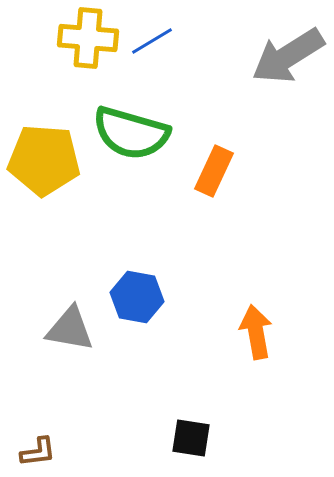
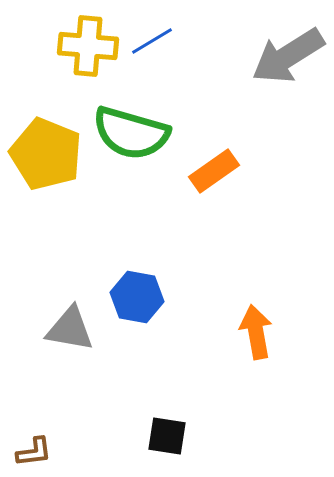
yellow cross: moved 8 px down
yellow pentagon: moved 2 px right, 6 px up; rotated 18 degrees clockwise
orange rectangle: rotated 30 degrees clockwise
black square: moved 24 px left, 2 px up
brown L-shape: moved 4 px left
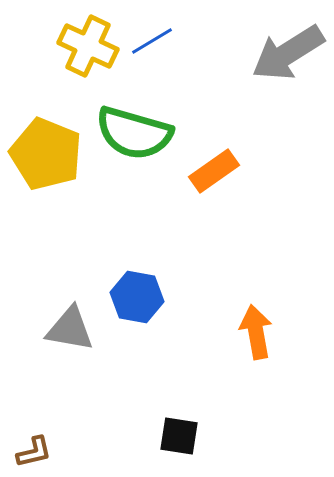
yellow cross: rotated 20 degrees clockwise
gray arrow: moved 3 px up
green semicircle: moved 3 px right
black square: moved 12 px right
brown L-shape: rotated 6 degrees counterclockwise
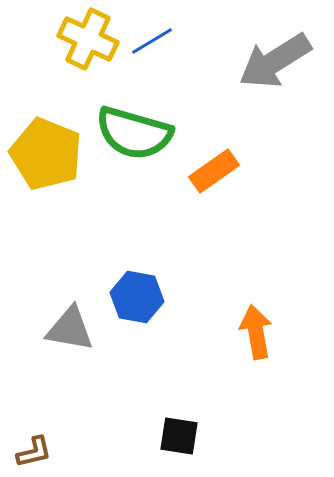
yellow cross: moved 7 px up
gray arrow: moved 13 px left, 8 px down
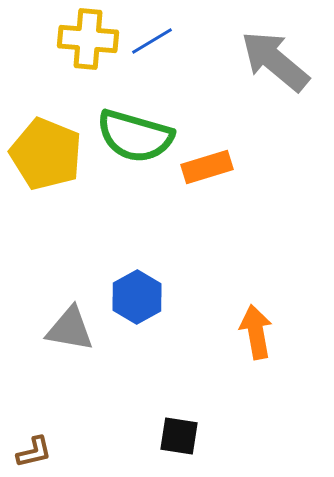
yellow cross: rotated 20 degrees counterclockwise
gray arrow: rotated 72 degrees clockwise
green semicircle: moved 1 px right, 3 px down
orange rectangle: moved 7 px left, 4 px up; rotated 18 degrees clockwise
blue hexagon: rotated 21 degrees clockwise
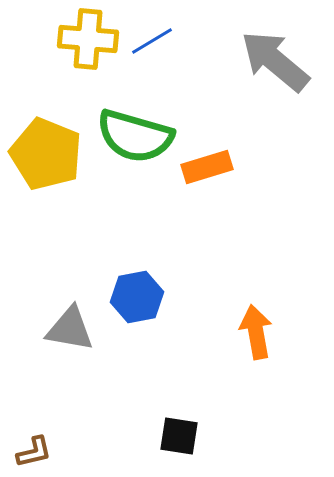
blue hexagon: rotated 18 degrees clockwise
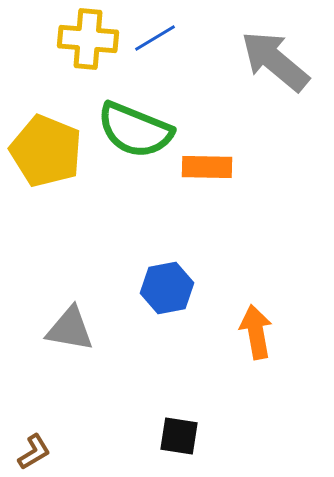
blue line: moved 3 px right, 3 px up
green semicircle: moved 6 px up; rotated 6 degrees clockwise
yellow pentagon: moved 3 px up
orange rectangle: rotated 18 degrees clockwise
blue hexagon: moved 30 px right, 9 px up
brown L-shape: rotated 18 degrees counterclockwise
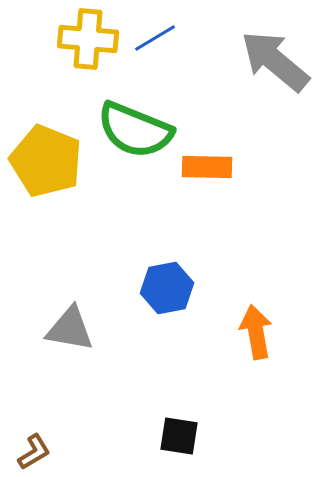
yellow pentagon: moved 10 px down
